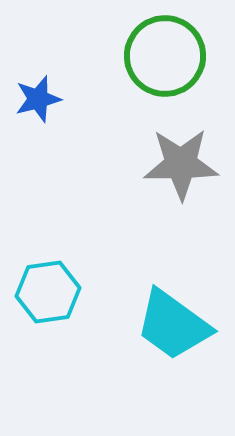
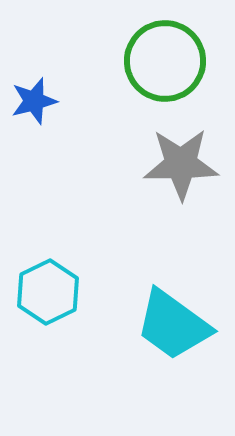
green circle: moved 5 px down
blue star: moved 4 px left, 2 px down
cyan hexagon: rotated 18 degrees counterclockwise
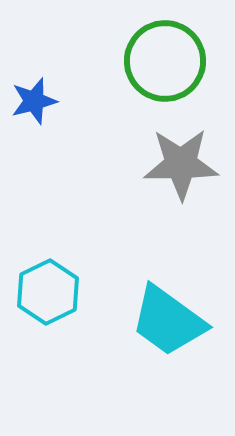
cyan trapezoid: moved 5 px left, 4 px up
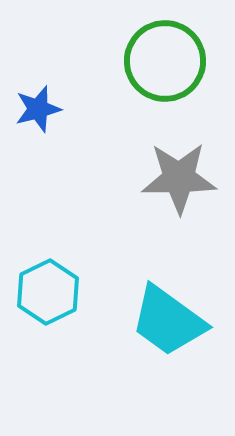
blue star: moved 4 px right, 8 px down
gray star: moved 2 px left, 14 px down
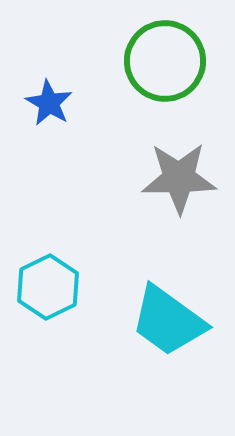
blue star: moved 11 px right, 6 px up; rotated 27 degrees counterclockwise
cyan hexagon: moved 5 px up
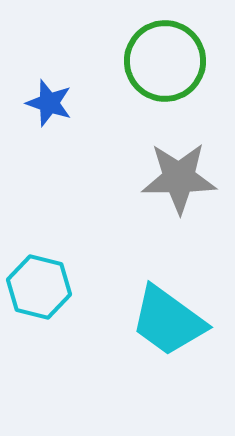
blue star: rotated 12 degrees counterclockwise
cyan hexagon: moved 9 px left; rotated 20 degrees counterclockwise
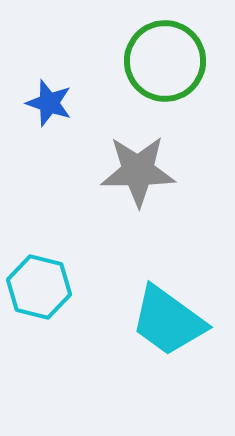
gray star: moved 41 px left, 7 px up
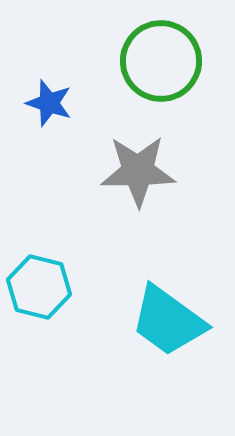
green circle: moved 4 px left
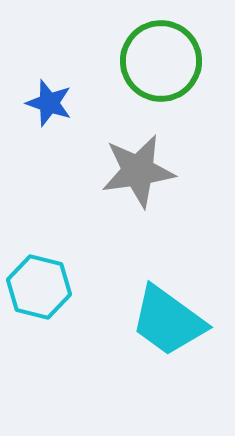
gray star: rotated 8 degrees counterclockwise
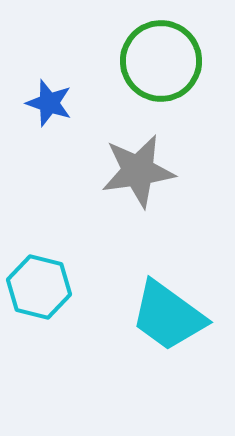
cyan trapezoid: moved 5 px up
